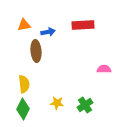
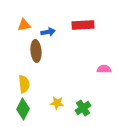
green cross: moved 2 px left, 3 px down
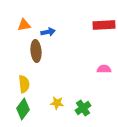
red rectangle: moved 21 px right
green diamond: rotated 10 degrees clockwise
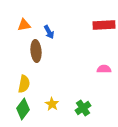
blue arrow: moved 1 px right; rotated 72 degrees clockwise
yellow semicircle: rotated 18 degrees clockwise
yellow star: moved 5 px left, 1 px down; rotated 24 degrees clockwise
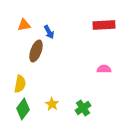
brown ellipse: rotated 25 degrees clockwise
yellow semicircle: moved 4 px left
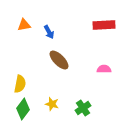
brown ellipse: moved 23 px right, 9 px down; rotated 65 degrees counterclockwise
yellow star: rotated 16 degrees counterclockwise
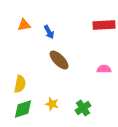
green diamond: rotated 35 degrees clockwise
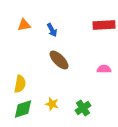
blue arrow: moved 3 px right, 2 px up
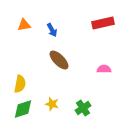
red rectangle: moved 1 px left, 2 px up; rotated 10 degrees counterclockwise
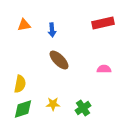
blue arrow: rotated 24 degrees clockwise
yellow star: moved 1 px right; rotated 16 degrees counterclockwise
